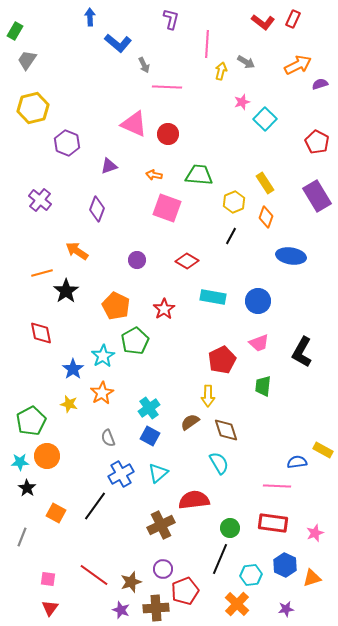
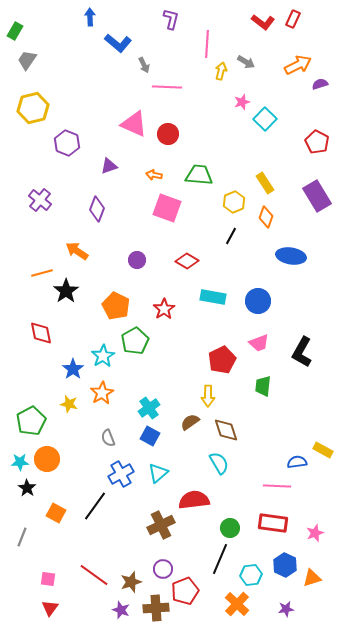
orange circle at (47, 456): moved 3 px down
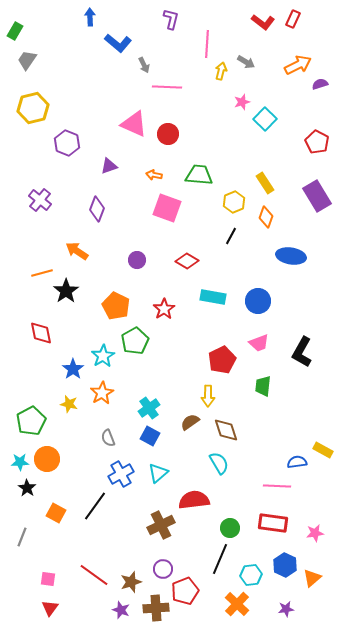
pink star at (315, 533): rotated 12 degrees clockwise
orange triangle at (312, 578): rotated 24 degrees counterclockwise
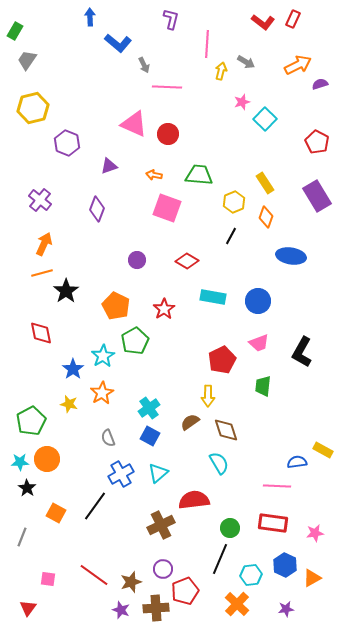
orange arrow at (77, 251): moved 33 px left, 7 px up; rotated 80 degrees clockwise
orange triangle at (312, 578): rotated 12 degrees clockwise
red triangle at (50, 608): moved 22 px left
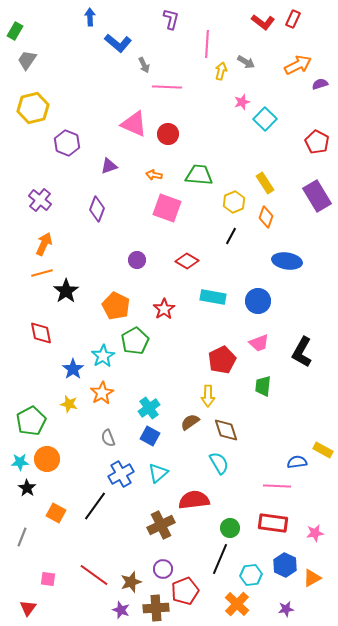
blue ellipse at (291, 256): moved 4 px left, 5 px down
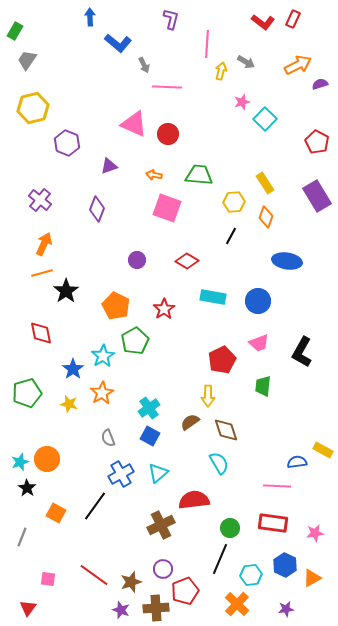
yellow hexagon at (234, 202): rotated 20 degrees clockwise
green pentagon at (31, 421): moved 4 px left, 28 px up; rotated 12 degrees clockwise
cyan star at (20, 462): rotated 18 degrees counterclockwise
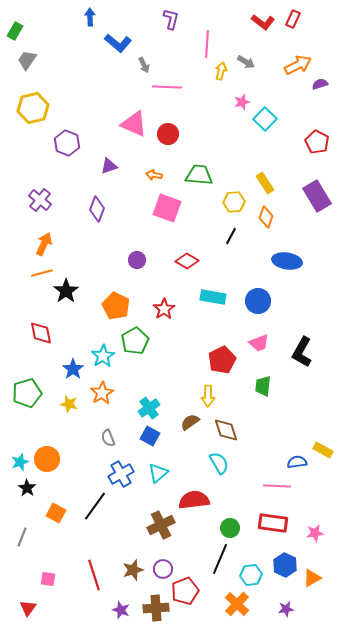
red line at (94, 575): rotated 36 degrees clockwise
brown star at (131, 582): moved 2 px right, 12 px up
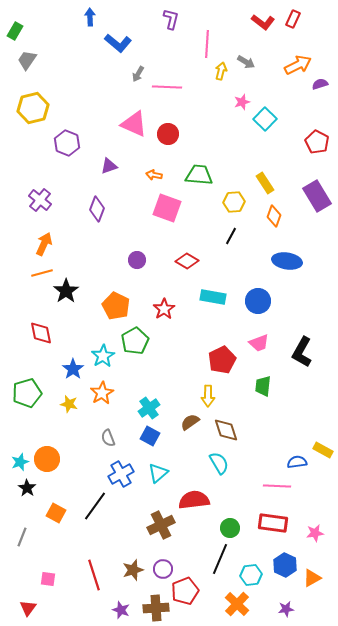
gray arrow at (144, 65): moved 6 px left, 9 px down; rotated 56 degrees clockwise
orange diamond at (266, 217): moved 8 px right, 1 px up
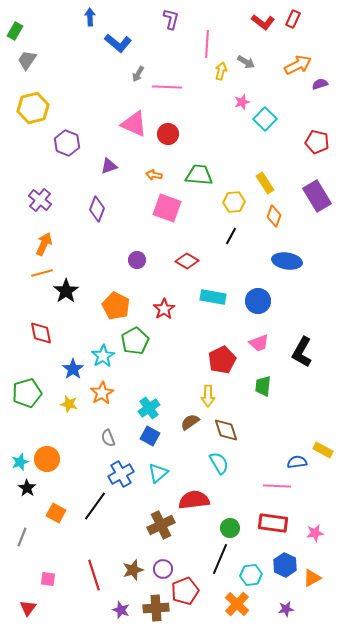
red pentagon at (317, 142): rotated 15 degrees counterclockwise
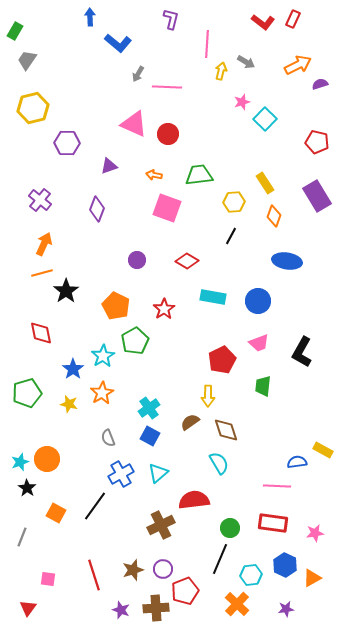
purple hexagon at (67, 143): rotated 20 degrees counterclockwise
green trapezoid at (199, 175): rotated 12 degrees counterclockwise
